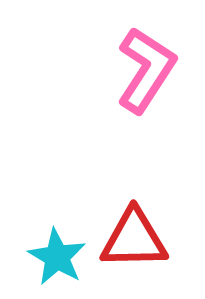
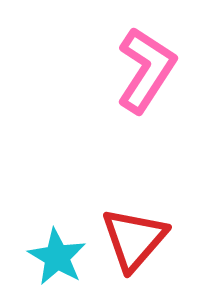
red triangle: rotated 48 degrees counterclockwise
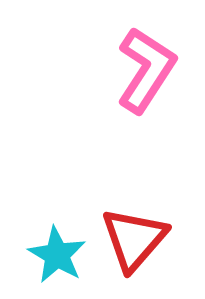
cyan star: moved 2 px up
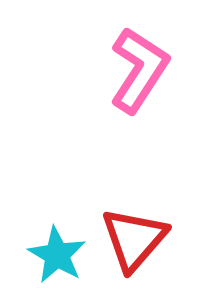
pink L-shape: moved 7 px left
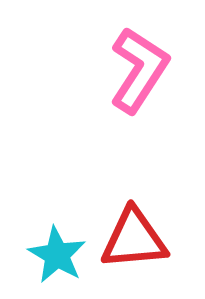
red triangle: rotated 44 degrees clockwise
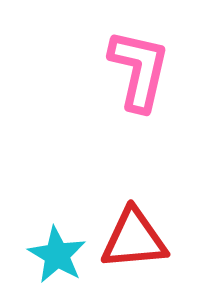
pink L-shape: rotated 20 degrees counterclockwise
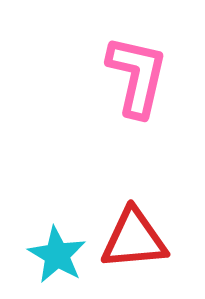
pink L-shape: moved 2 px left, 6 px down
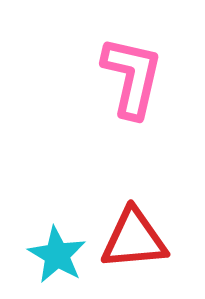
pink L-shape: moved 5 px left, 1 px down
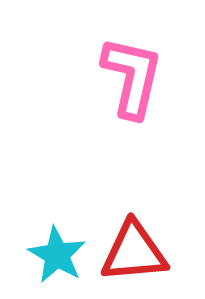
red triangle: moved 13 px down
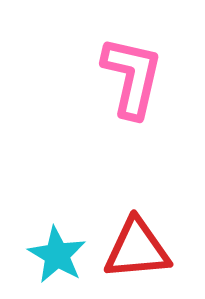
red triangle: moved 3 px right, 3 px up
